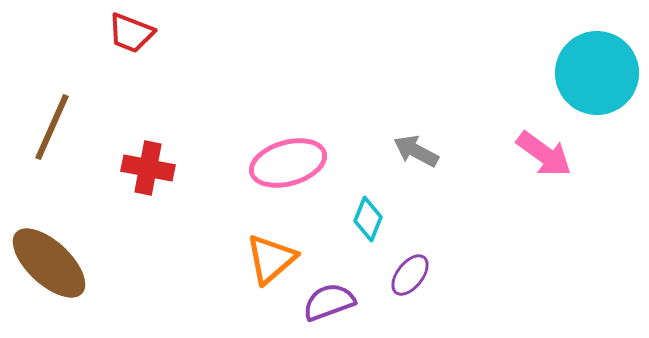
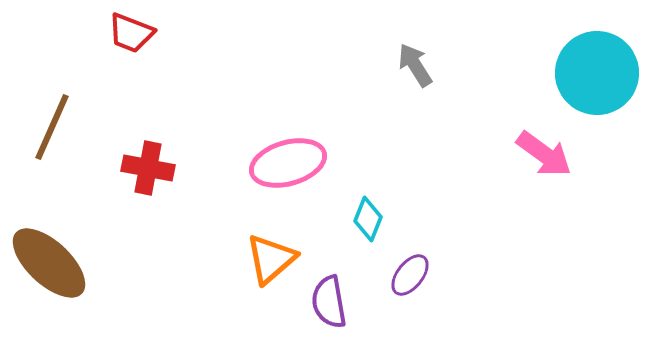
gray arrow: moved 1 px left, 86 px up; rotated 30 degrees clockwise
purple semicircle: rotated 80 degrees counterclockwise
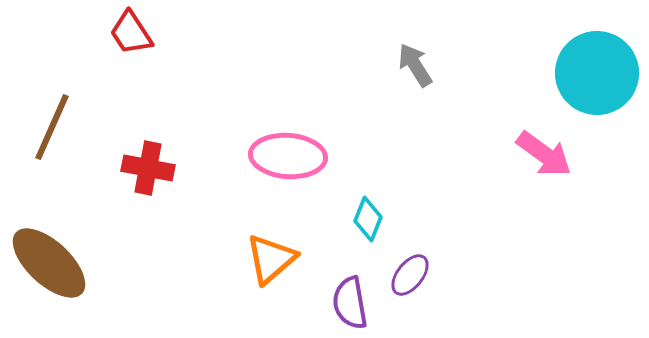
red trapezoid: rotated 36 degrees clockwise
pink ellipse: moved 7 px up; rotated 20 degrees clockwise
purple semicircle: moved 21 px right, 1 px down
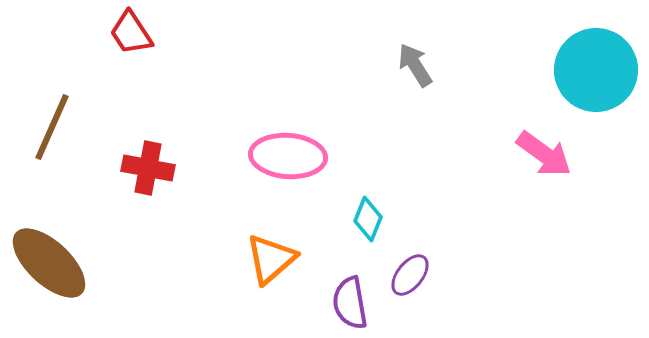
cyan circle: moved 1 px left, 3 px up
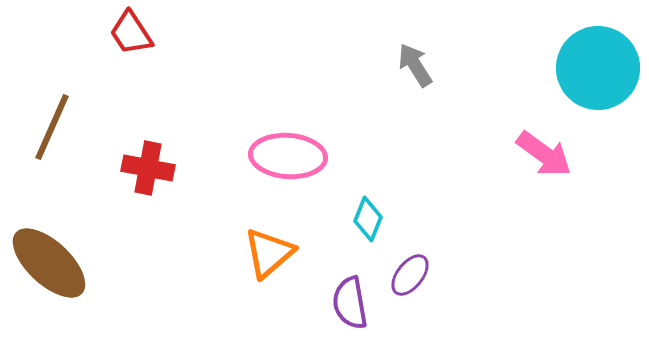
cyan circle: moved 2 px right, 2 px up
orange triangle: moved 2 px left, 6 px up
